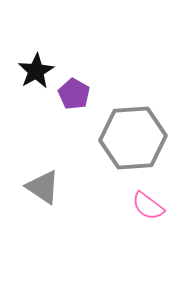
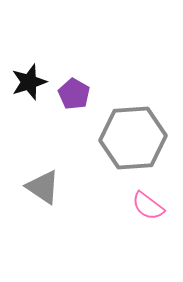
black star: moved 7 px left, 11 px down; rotated 12 degrees clockwise
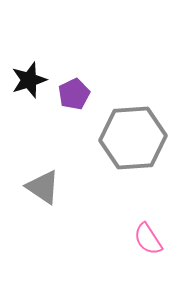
black star: moved 2 px up
purple pentagon: rotated 16 degrees clockwise
pink semicircle: moved 33 px down; rotated 20 degrees clockwise
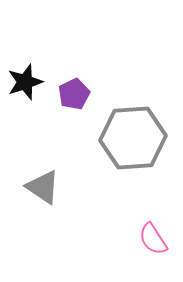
black star: moved 4 px left, 2 px down
pink semicircle: moved 5 px right
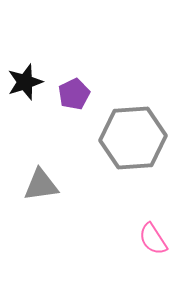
gray triangle: moved 2 px left, 2 px up; rotated 42 degrees counterclockwise
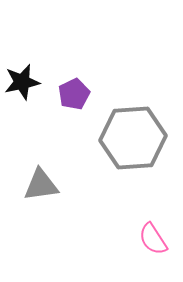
black star: moved 3 px left; rotated 6 degrees clockwise
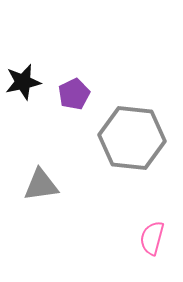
black star: moved 1 px right
gray hexagon: moved 1 px left; rotated 10 degrees clockwise
pink semicircle: moved 1 px left, 1 px up; rotated 48 degrees clockwise
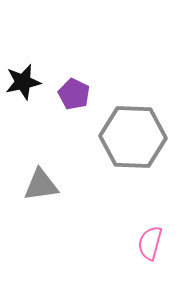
purple pentagon: rotated 20 degrees counterclockwise
gray hexagon: moved 1 px right, 1 px up; rotated 4 degrees counterclockwise
pink semicircle: moved 2 px left, 5 px down
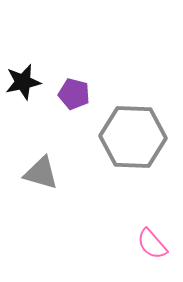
purple pentagon: rotated 12 degrees counterclockwise
gray triangle: moved 12 px up; rotated 24 degrees clockwise
pink semicircle: moved 2 px right, 1 px down; rotated 56 degrees counterclockwise
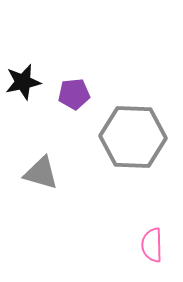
purple pentagon: rotated 20 degrees counterclockwise
pink semicircle: moved 1 px down; rotated 40 degrees clockwise
